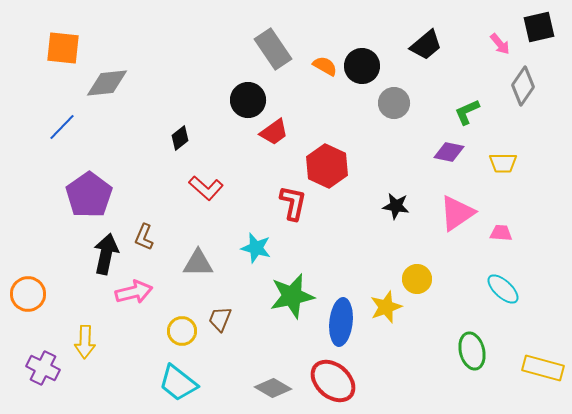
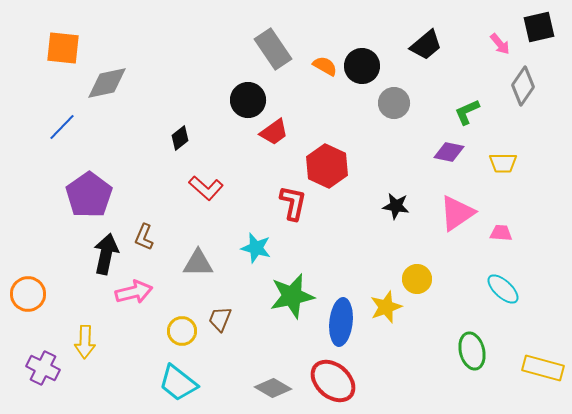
gray diamond at (107, 83): rotated 6 degrees counterclockwise
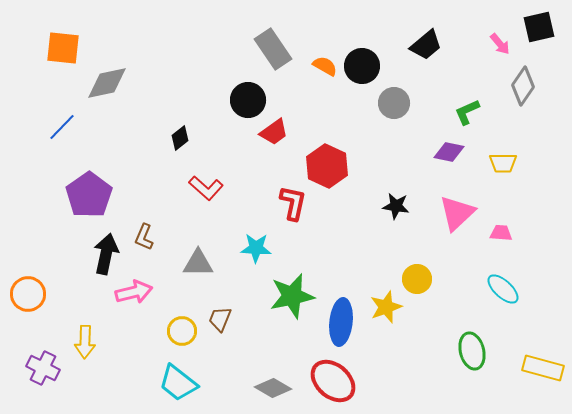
pink triangle at (457, 213): rotated 9 degrees counterclockwise
cyan star at (256, 248): rotated 12 degrees counterclockwise
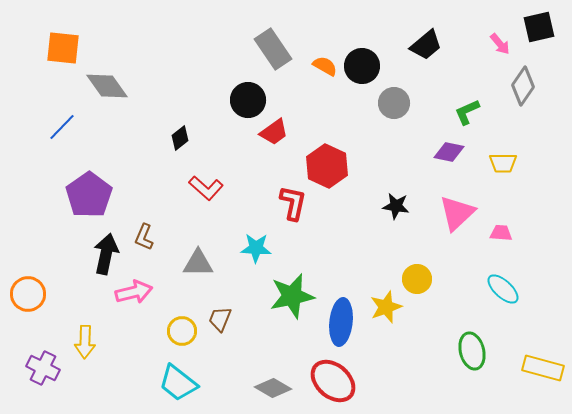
gray diamond at (107, 83): moved 3 px down; rotated 66 degrees clockwise
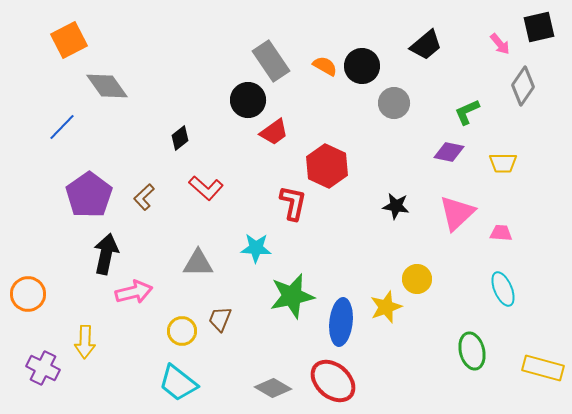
orange square at (63, 48): moved 6 px right, 8 px up; rotated 33 degrees counterclockwise
gray rectangle at (273, 49): moved 2 px left, 12 px down
brown L-shape at (144, 237): moved 40 px up; rotated 24 degrees clockwise
cyan ellipse at (503, 289): rotated 24 degrees clockwise
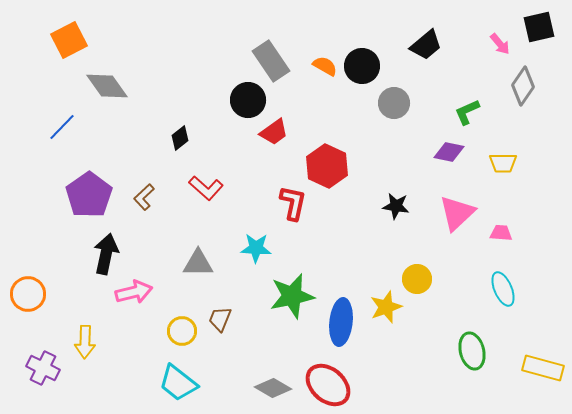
red ellipse at (333, 381): moved 5 px left, 4 px down
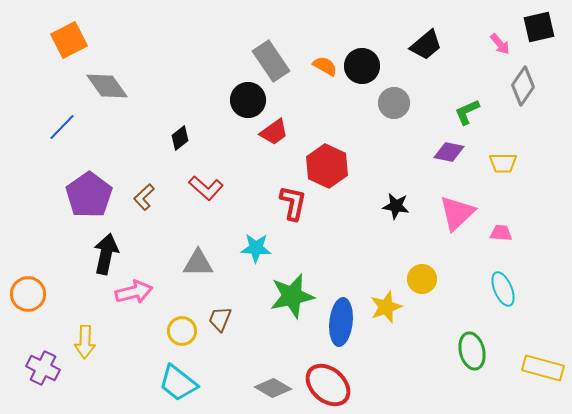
yellow circle at (417, 279): moved 5 px right
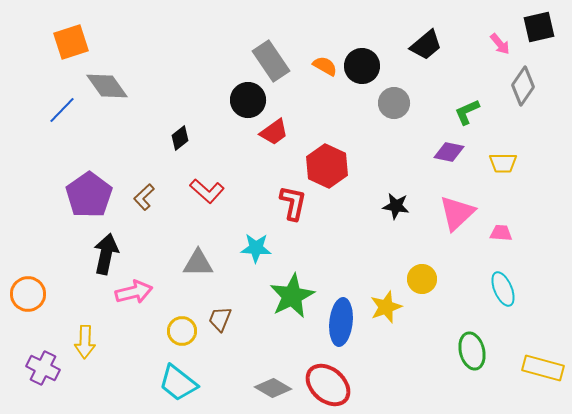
orange square at (69, 40): moved 2 px right, 2 px down; rotated 9 degrees clockwise
blue line at (62, 127): moved 17 px up
red L-shape at (206, 188): moved 1 px right, 3 px down
green star at (292, 296): rotated 15 degrees counterclockwise
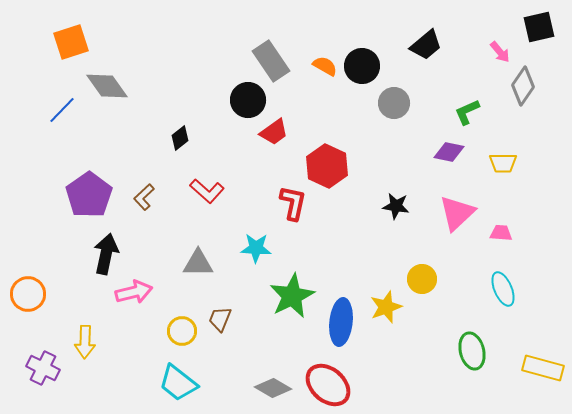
pink arrow at (500, 44): moved 8 px down
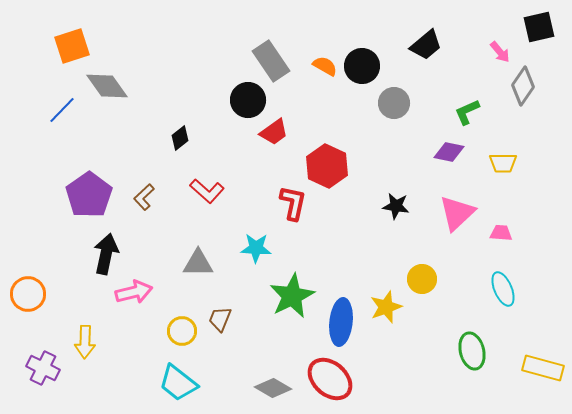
orange square at (71, 42): moved 1 px right, 4 px down
red ellipse at (328, 385): moved 2 px right, 6 px up
